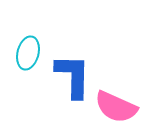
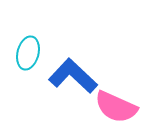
blue L-shape: rotated 48 degrees counterclockwise
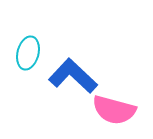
pink semicircle: moved 2 px left, 3 px down; rotated 9 degrees counterclockwise
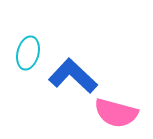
pink semicircle: moved 2 px right, 3 px down
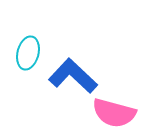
pink semicircle: moved 2 px left
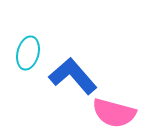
blue L-shape: rotated 6 degrees clockwise
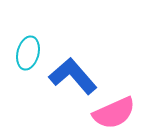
pink semicircle: rotated 39 degrees counterclockwise
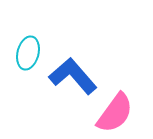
pink semicircle: moved 1 px right; rotated 30 degrees counterclockwise
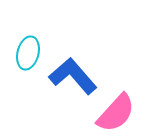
pink semicircle: moved 1 px right; rotated 6 degrees clockwise
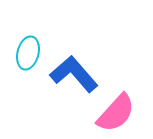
blue L-shape: moved 1 px right, 2 px up
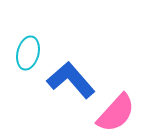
blue L-shape: moved 3 px left, 6 px down
